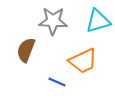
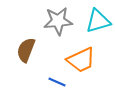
gray star: moved 5 px right; rotated 8 degrees counterclockwise
orange trapezoid: moved 2 px left, 1 px up
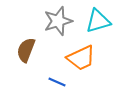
gray star: rotated 12 degrees counterclockwise
orange trapezoid: moved 2 px up
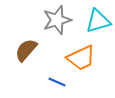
gray star: moved 1 px left, 1 px up
brown semicircle: rotated 20 degrees clockwise
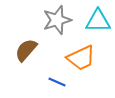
cyan triangle: rotated 16 degrees clockwise
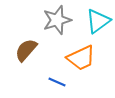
cyan triangle: rotated 36 degrees counterclockwise
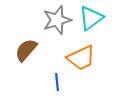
cyan triangle: moved 7 px left, 3 px up
blue line: rotated 60 degrees clockwise
